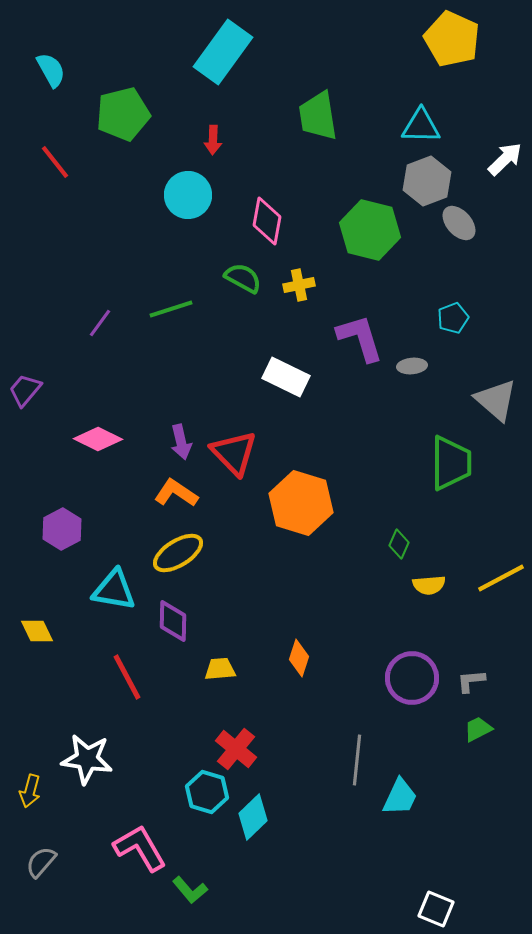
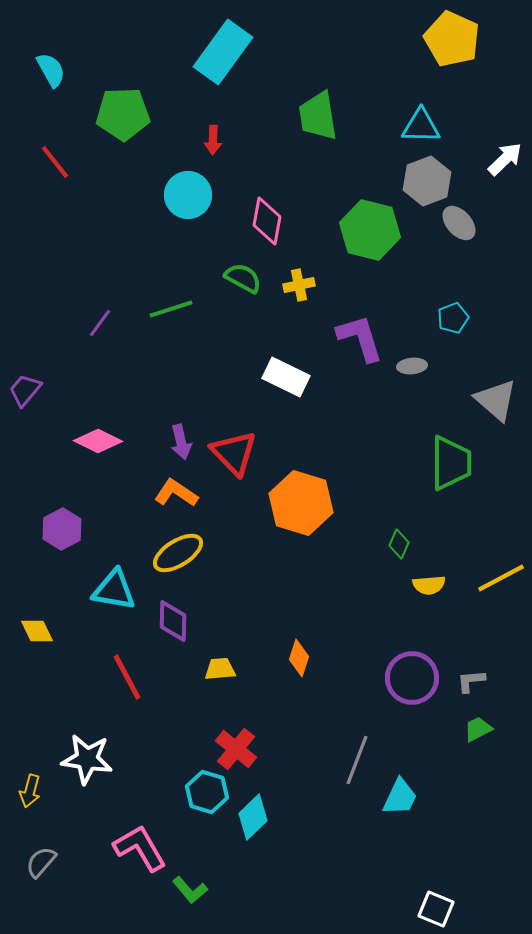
green pentagon at (123, 114): rotated 12 degrees clockwise
pink diamond at (98, 439): moved 2 px down
gray line at (357, 760): rotated 15 degrees clockwise
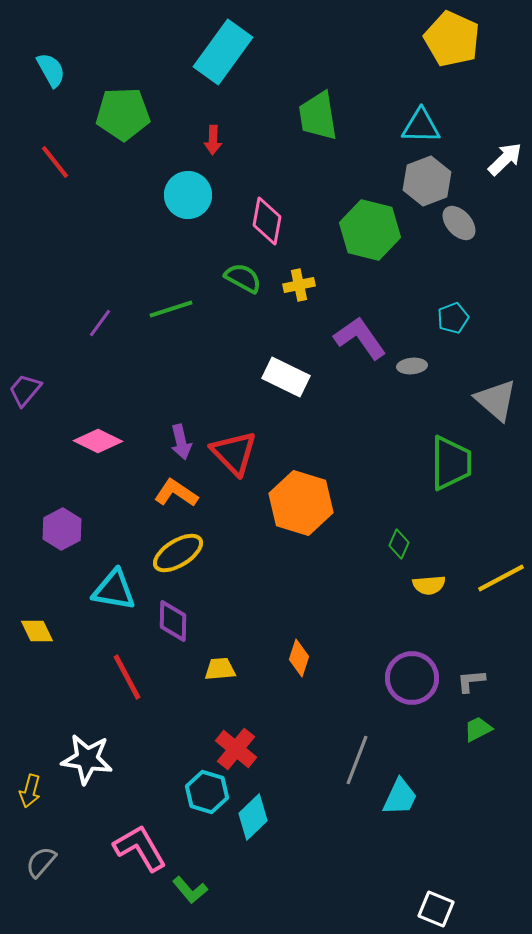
purple L-shape at (360, 338): rotated 18 degrees counterclockwise
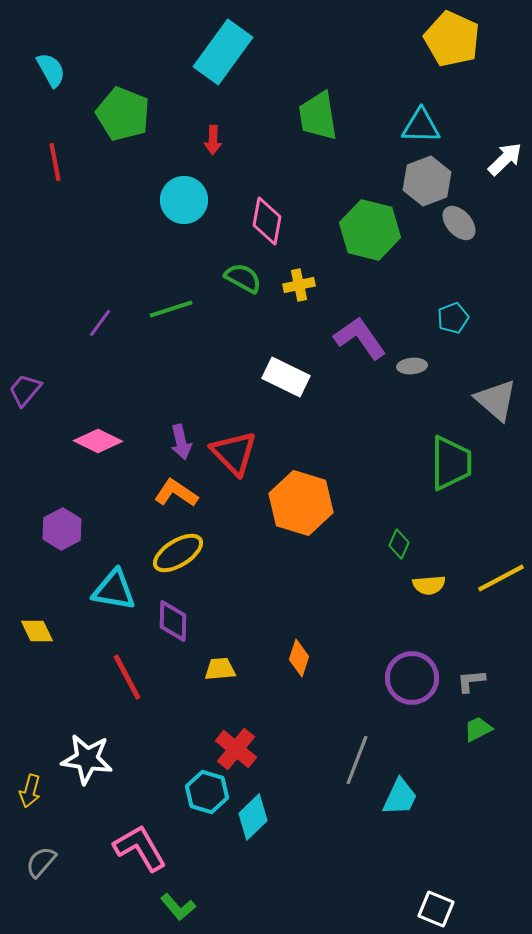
green pentagon at (123, 114): rotated 24 degrees clockwise
red line at (55, 162): rotated 27 degrees clockwise
cyan circle at (188, 195): moved 4 px left, 5 px down
green L-shape at (190, 890): moved 12 px left, 17 px down
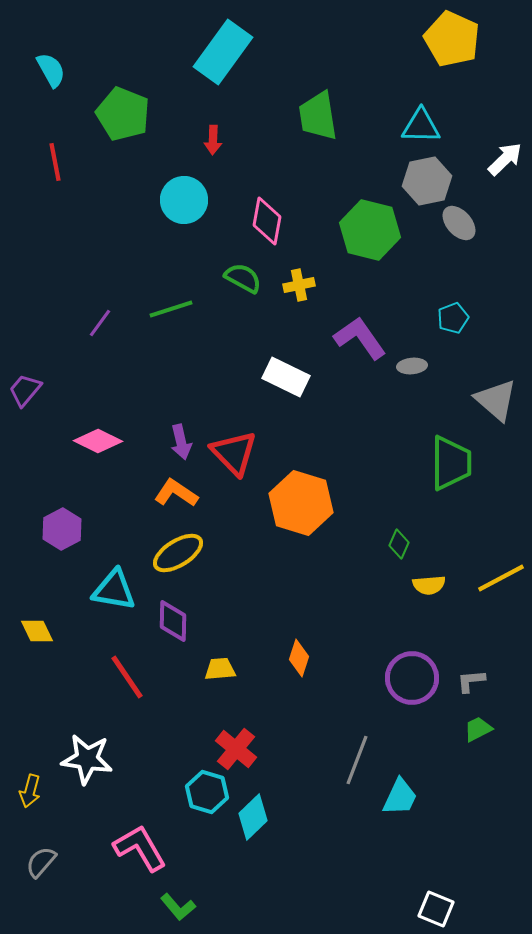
gray hexagon at (427, 181): rotated 9 degrees clockwise
red line at (127, 677): rotated 6 degrees counterclockwise
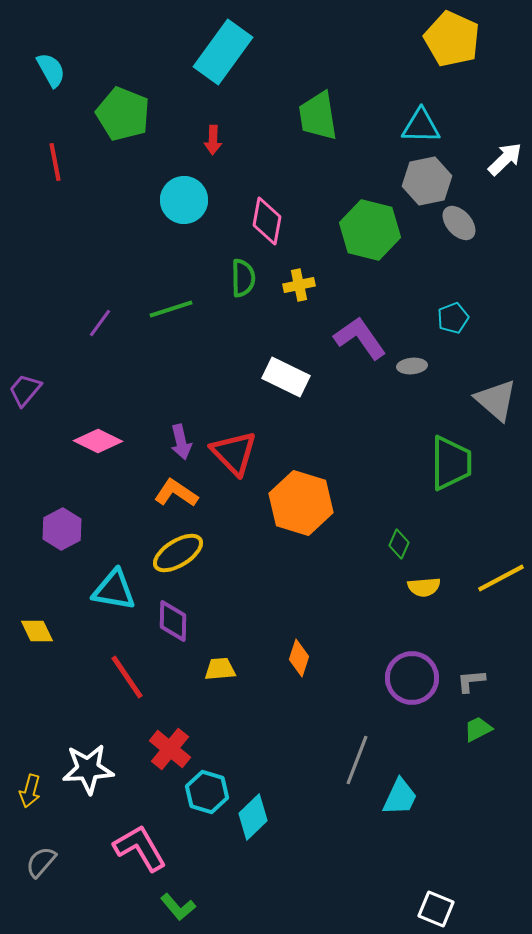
green semicircle at (243, 278): rotated 60 degrees clockwise
yellow semicircle at (429, 585): moved 5 px left, 2 px down
red cross at (236, 749): moved 66 px left
white star at (87, 759): moved 1 px right, 10 px down; rotated 12 degrees counterclockwise
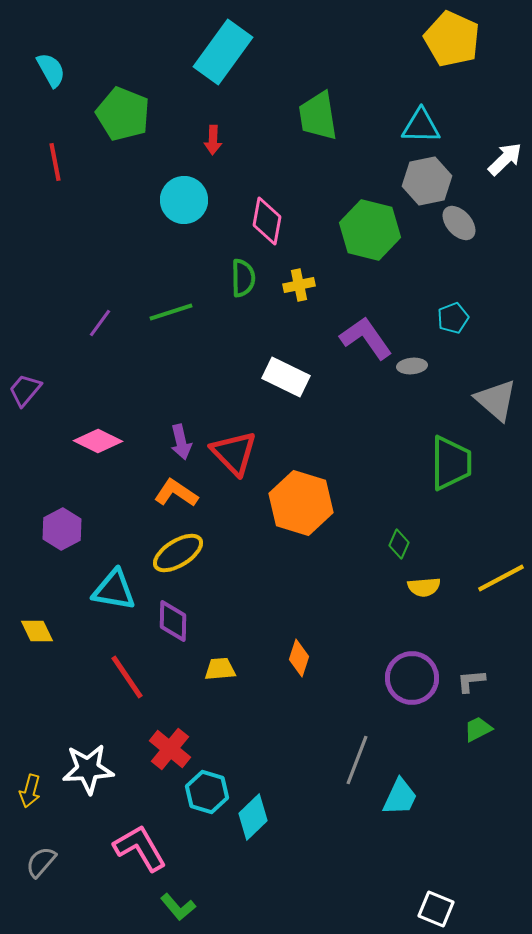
green line at (171, 309): moved 3 px down
purple L-shape at (360, 338): moved 6 px right
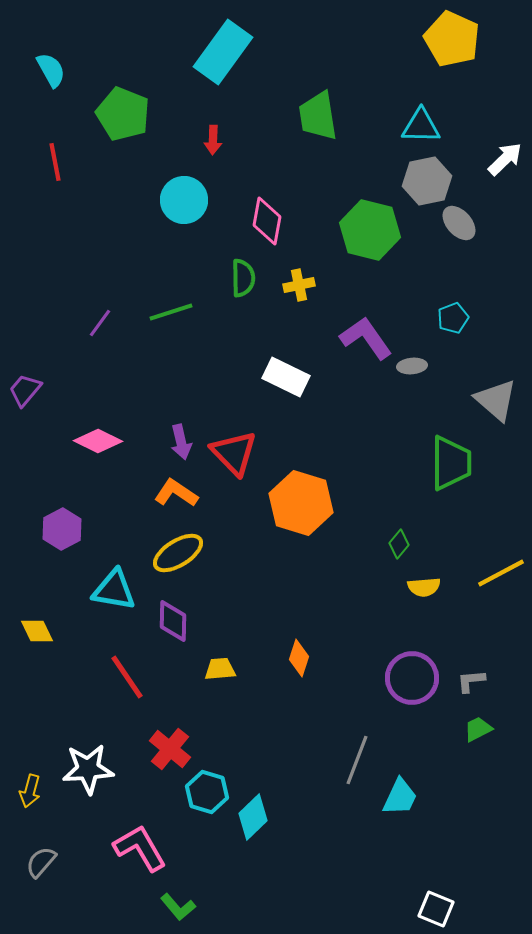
green diamond at (399, 544): rotated 16 degrees clockwise
yellow line at (501, 578): moved 5 px up
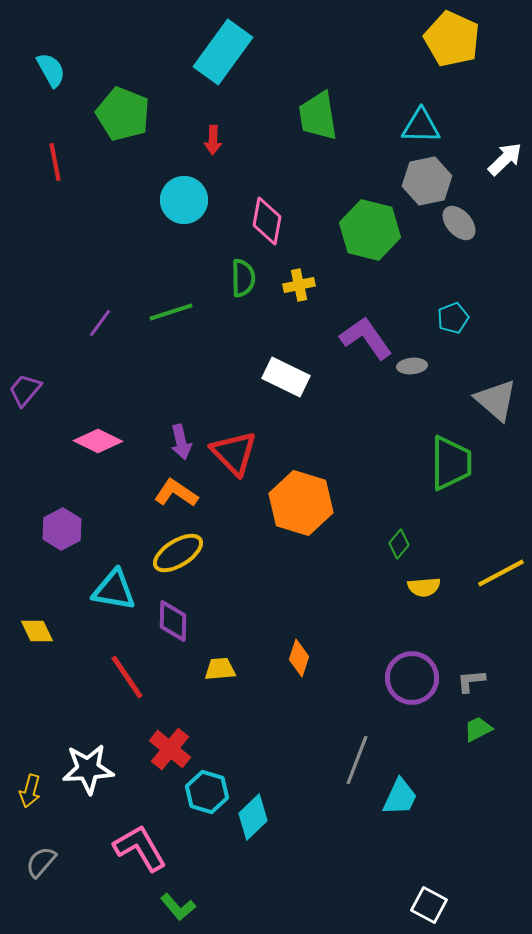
white square at (436, 909): moved 7 px left, 4 px up; rotated 6 degrees clockwise
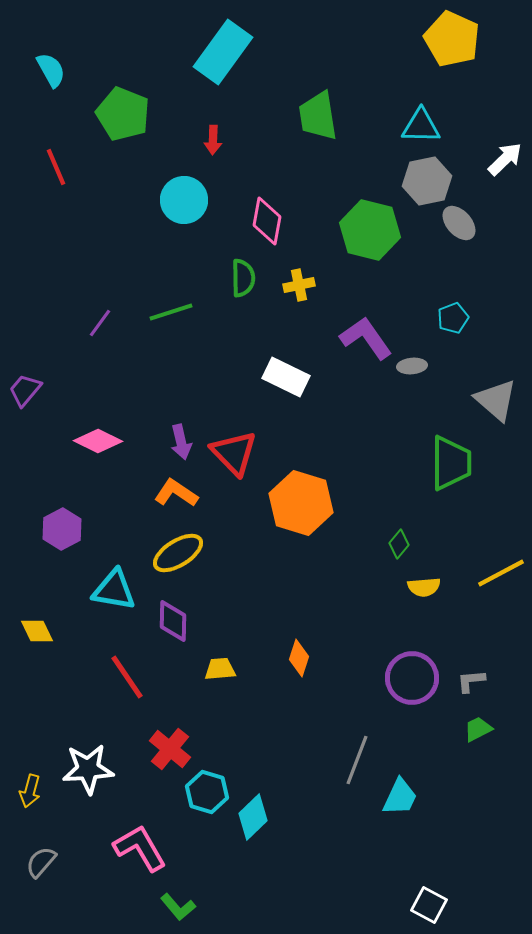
red line at (55, 162): moved 1 px right, 5 px down; rotated 12 degrees counterclockwise
